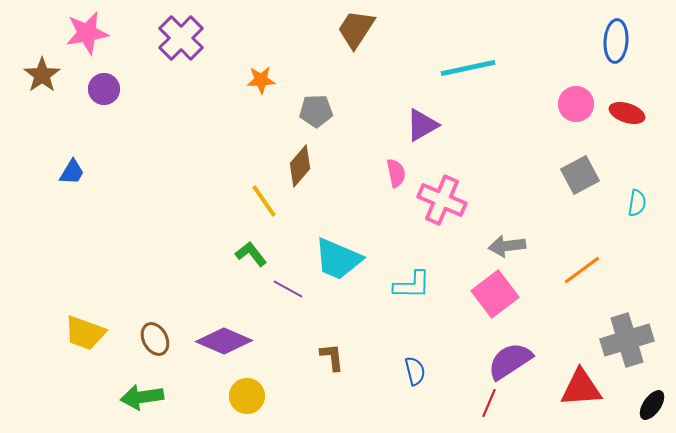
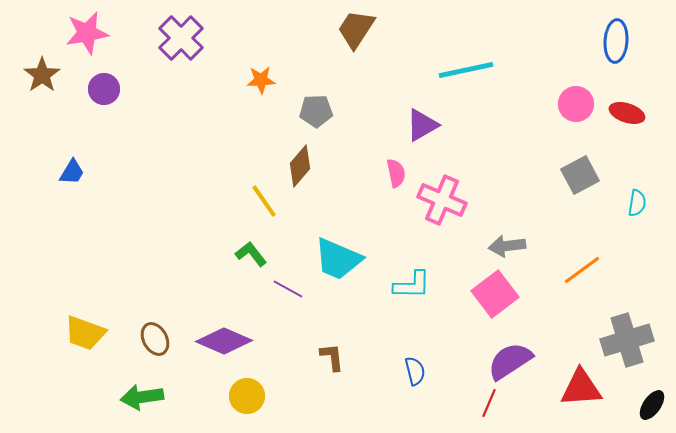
cyan line: moved 2 px left, 2 px down
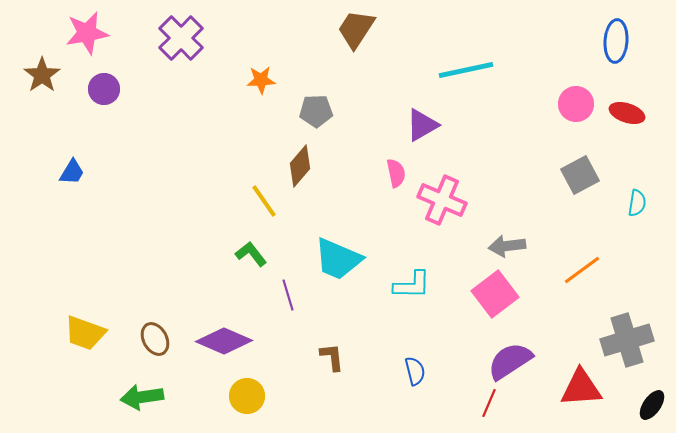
purple line: moved 6 px down; rotated 44 degrees clockwise
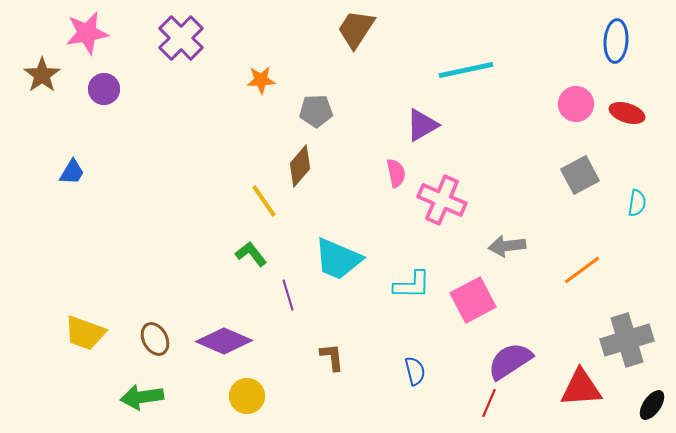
pink square: moved 22 px left, 6 px down; rotated 9 degrees clockwise
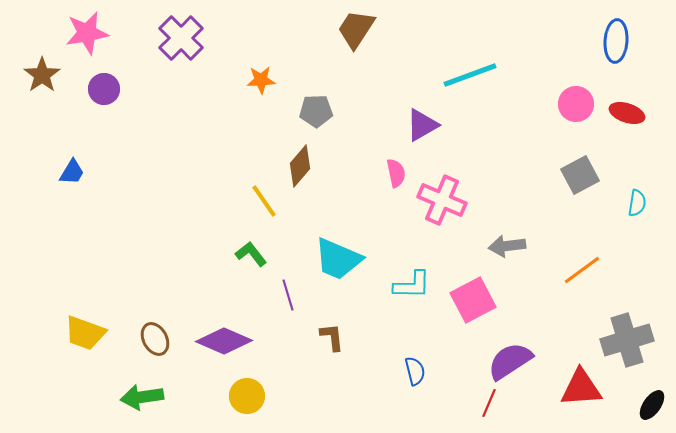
cyan line: moved 4 px right, 5 px down; rotated 8 degrees counterclockwise
brown L-shape: moved 20 px up
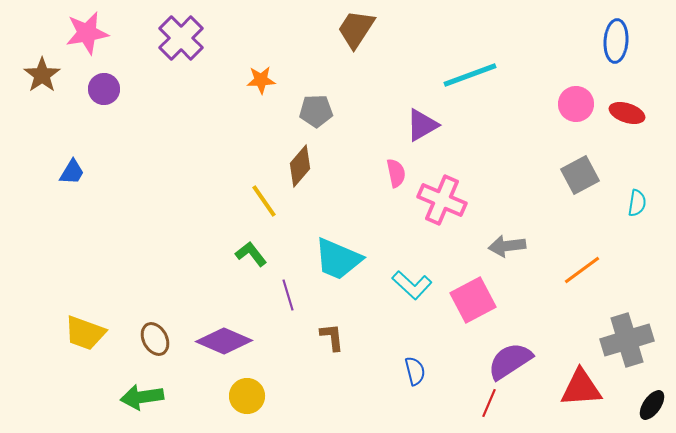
cyan L-shape: rotated 42 degrees clockwise
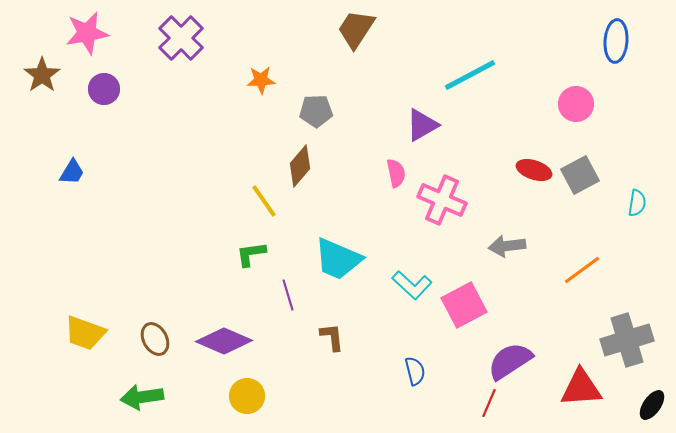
cyan line: rotated 8 degrees counterclockwise
red ellipse: moved 93 px left, 57 px down
green L-shape: rotated 60 degrees counterclockwise
pink square: moved 9 px left, 5 px down
